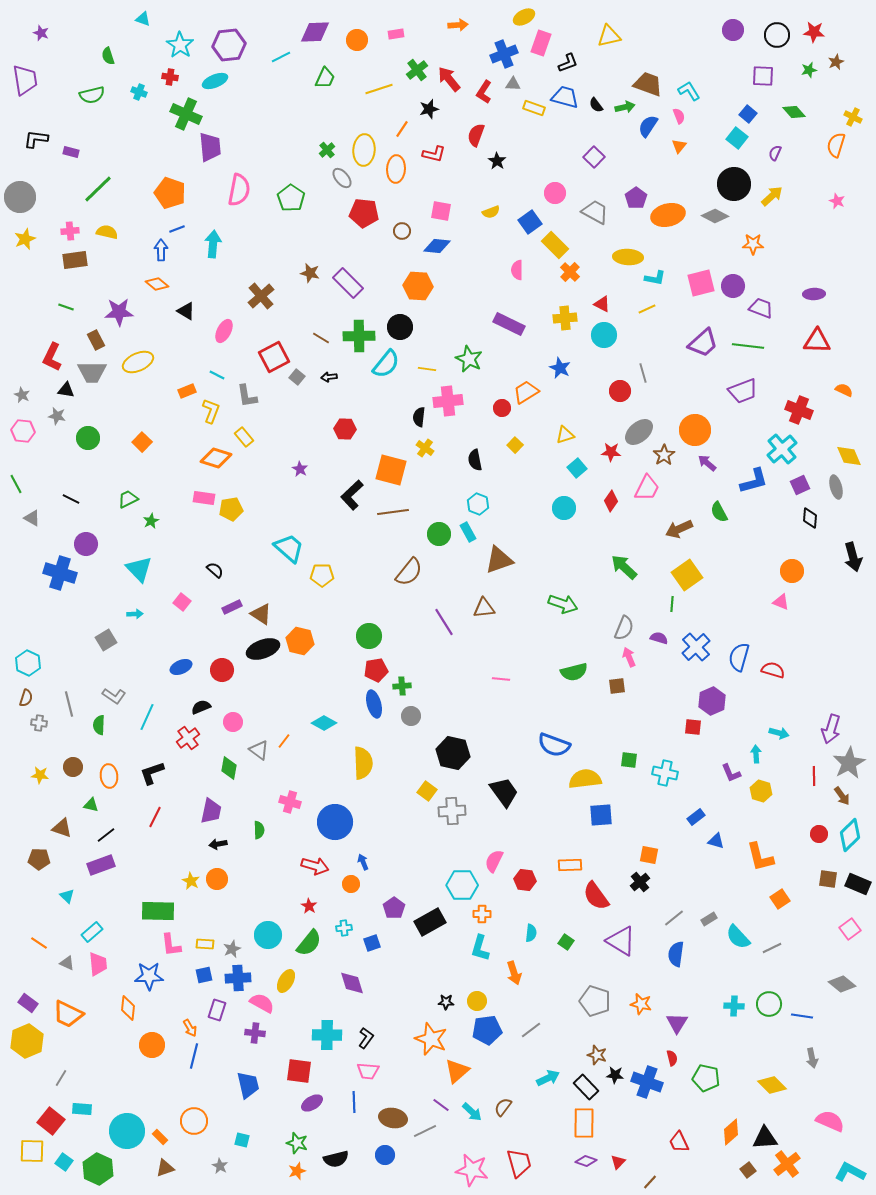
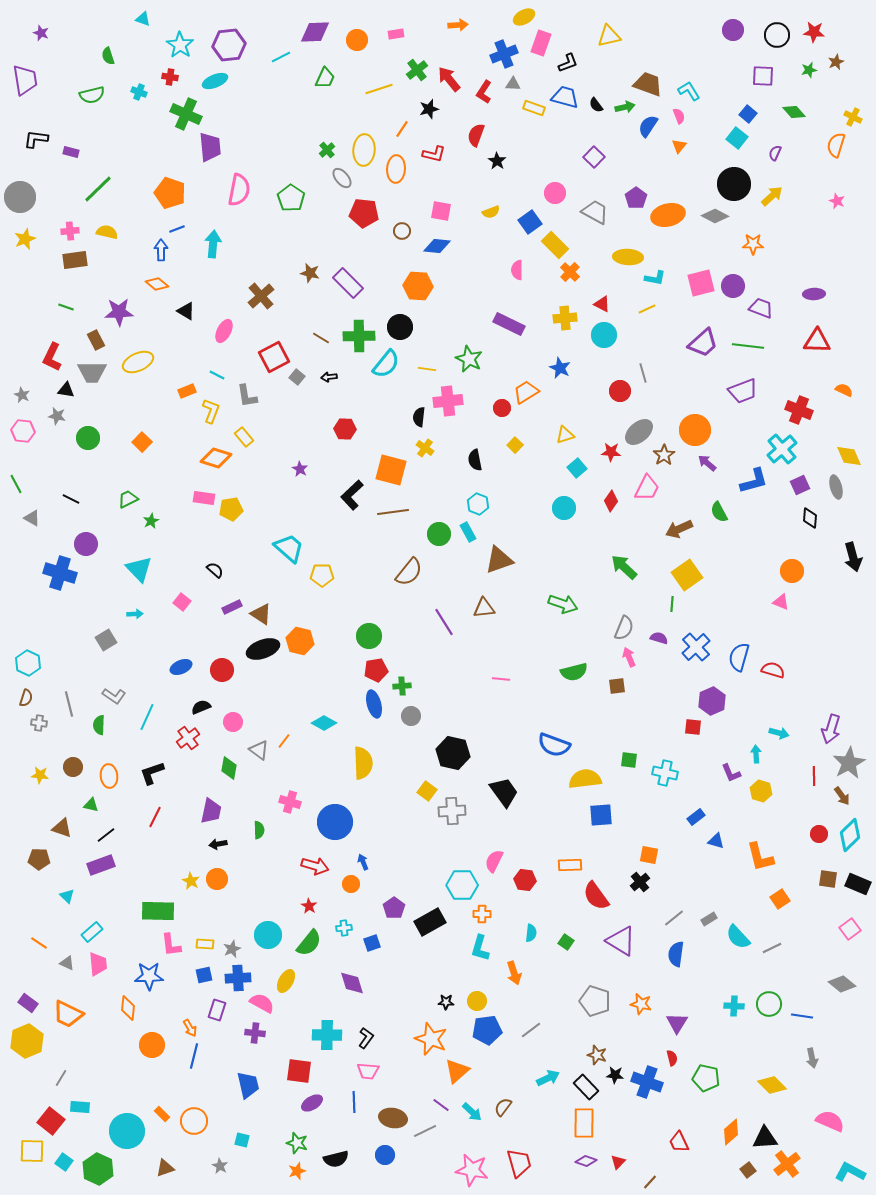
cyan rectangle at (82, 1109): moved 2 px left, 2 px up
orange rectangle at (160, 1137): moved 2 px right, 23 px up
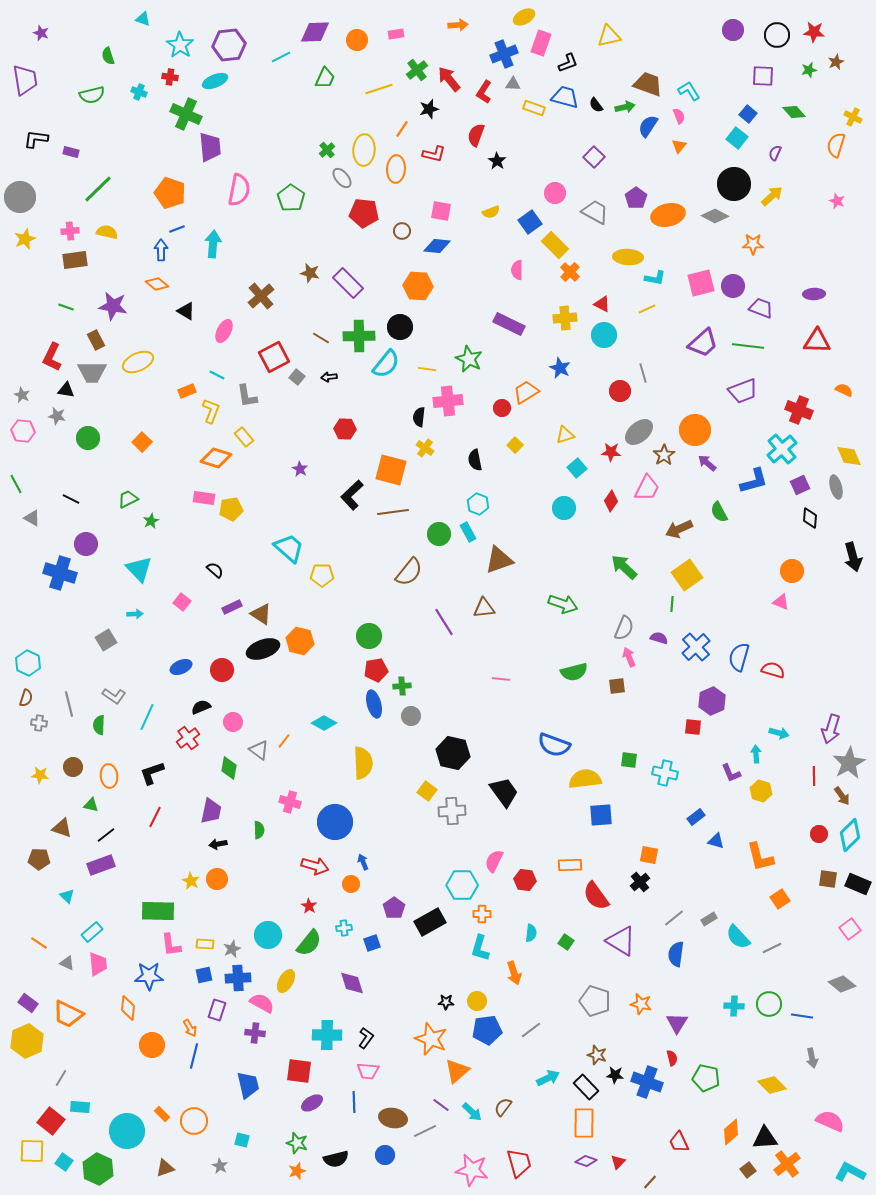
purple star at (119, 312): moved 6 px left, 6 px up; rotated 12 degrees clockwise
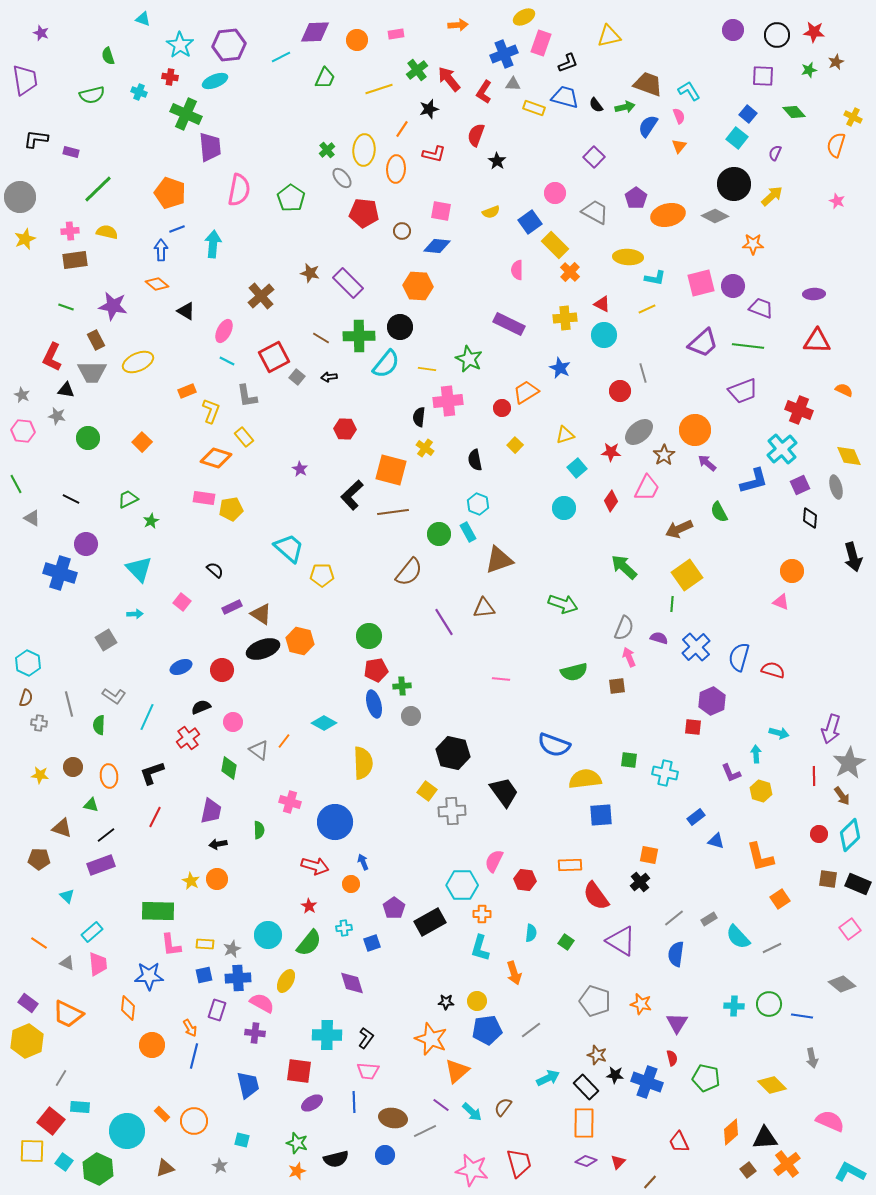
cyan line at (217, 375): moved 10 px right, 14 px up
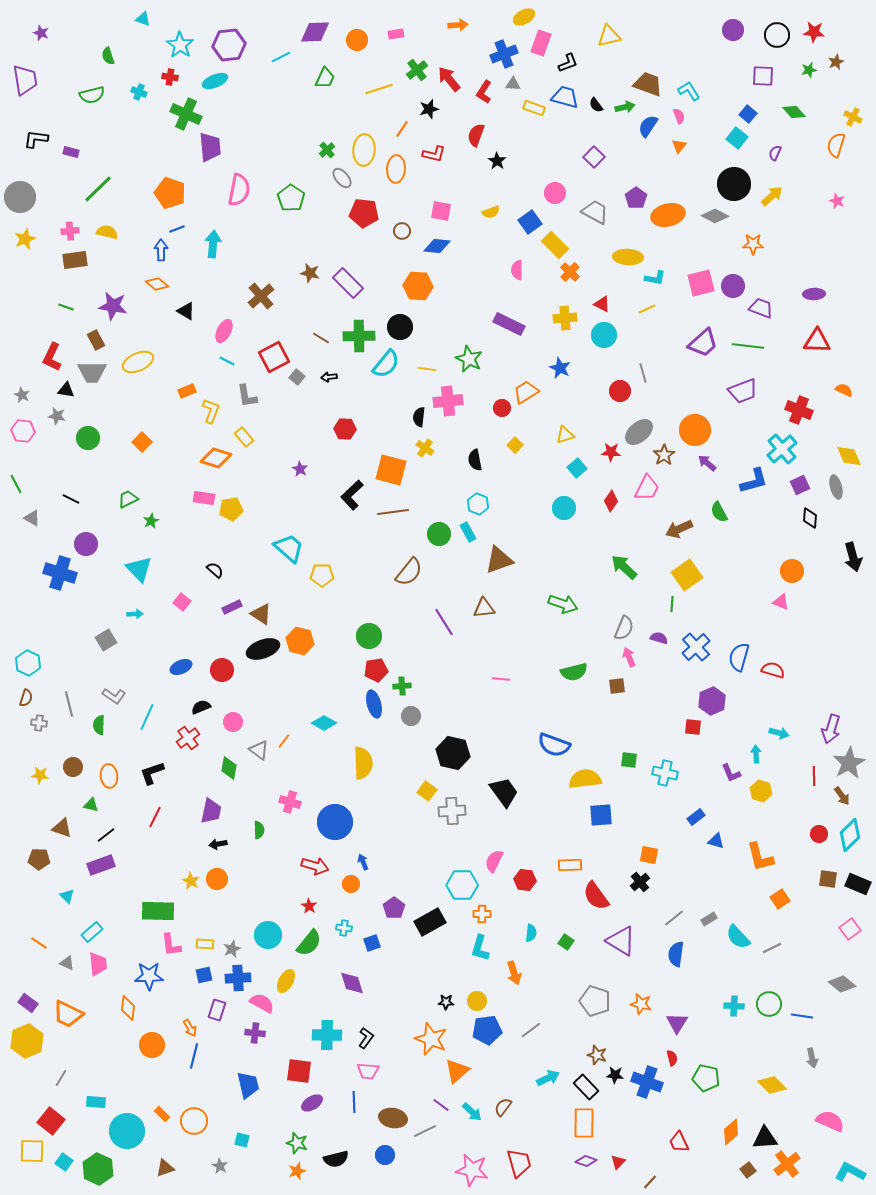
cyan cross at (344, 928): rotated 14 degrees clockwise
cyan rectangle at (80, 1107): moved 16 px right, 5 px up
